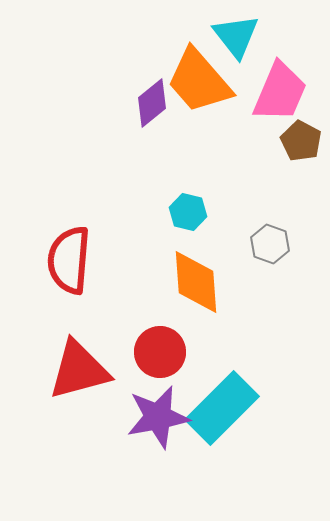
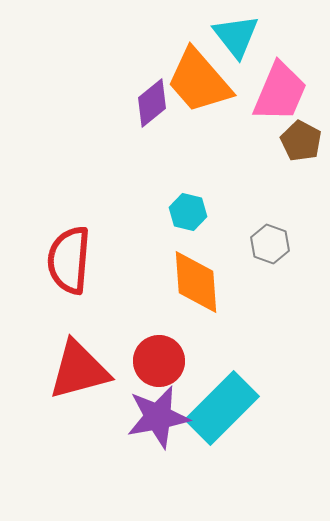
red circle: moved 1 px left, 9 px down
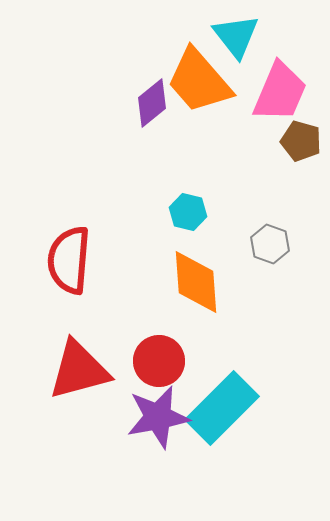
brown pentagon: rotated 12 degrees counterclockwise
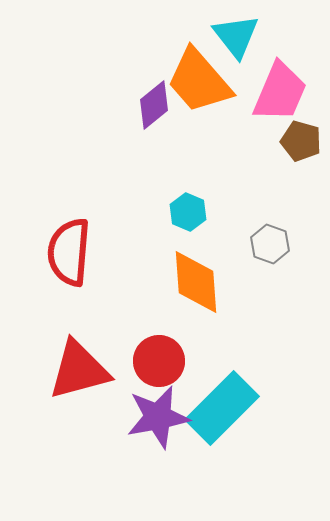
purple diamond: moved 2 px right, 2 px down
cyan hexagon: rotated 9 degrees clockwise
red semicircle: moved 8 px up
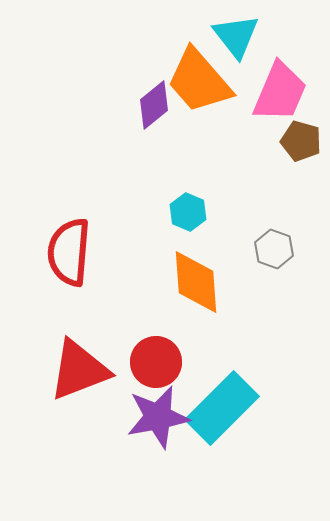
gray hexagon: moved 4 px right, 5 px down
red circle: moved 3 px left, 1 px down
red triangle: rotated 6 degrees counterclockwise
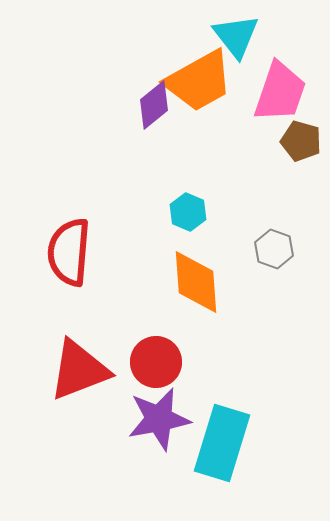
orange trapezoid: rotated 78 degrees counterclockwise
pink trapezoid: rotated 4 degrees counterclockwise
cyan rectangle: moved 35 px down; rotated 28 degrees counterclockwise
purple star: moved 1 px right, 2 px down
